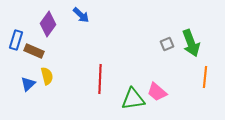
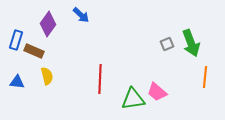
blue triangle: moved 11 px left, 2 px up; rotated 49 degrees clockwise
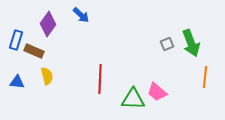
green triangle: rotated 10 degrees clockwise
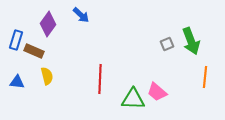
green arrow: moved 2 px up
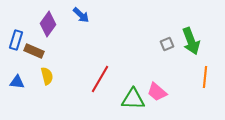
red line: rotated 28 degrees clockwise
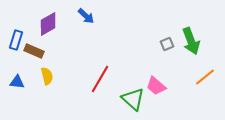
blue arrow: moved 5 px right, 1 px down
purple diamond: rotated 25 degrees clockwise
orange line: rotated 45 degrees clockwise
pink trapezoid: moved 1 px left, 6 px up
green triangle: rotated 40 degrees clockwise
